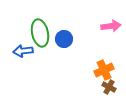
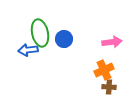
pink arrow: moved 1 px right, 16 px down
blue arrow: moved 5 px right, 1 px up
brown cross: rotated 24 degrees counterclockwise
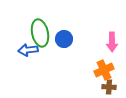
pink arrow: rotated 96 degrees clockwise
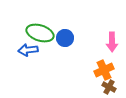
green ellipse: rotated 60 degrees counterclockwise
blue circle: moved 1 px right, 1 px up
brown cross: rotated 24 degrees clockwise
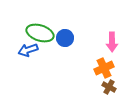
blue arrow: rotated 12 degrees counterclockwise
orange cross: moved 2 px up
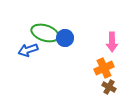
green ellipse: moved 5 px right
